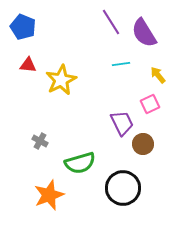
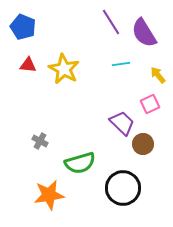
yellow star: moved 3 px right, 11 px up; rotated 16 degrees counterclockwise
purple trapezoid: rotated 20 degrees counterclockwise
orange star: rotated 12 degrees clockwise
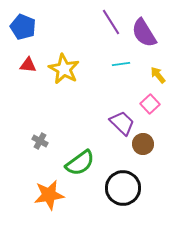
pink square: rotated 18 degrees counterclockwise
green semicircle: rotated 20 degrees counterclockwise
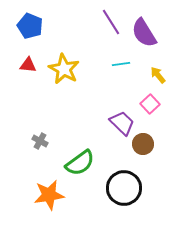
blue pentagon: moved 7 px right, 1 px up
black circle: moved 1 px right
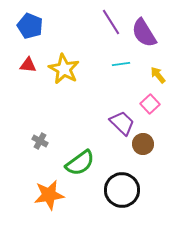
black circle: moved 2 px left, 2 px down
